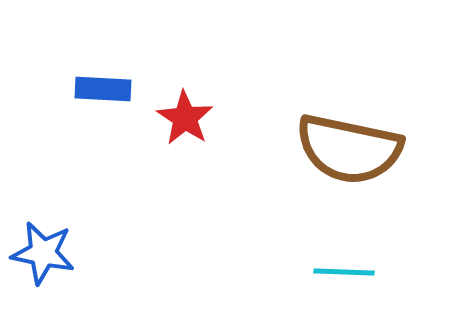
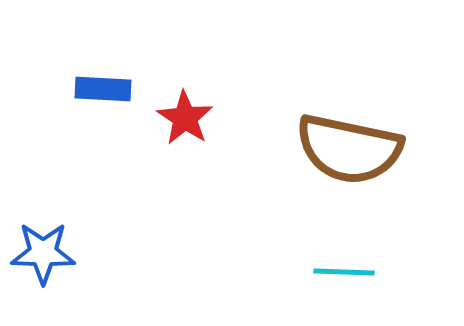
blue star: rotated 10 degrees counterclockwise
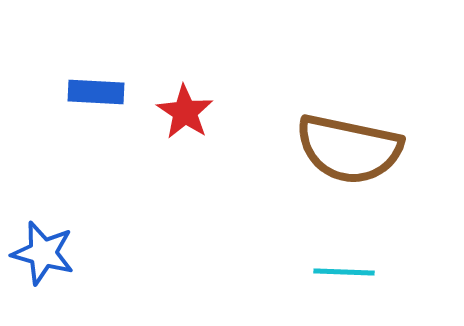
blue rectangle: moved 7 px left, 3 px down
red star: moved 6 px up
blue star: rotated 14 degrees clockwise
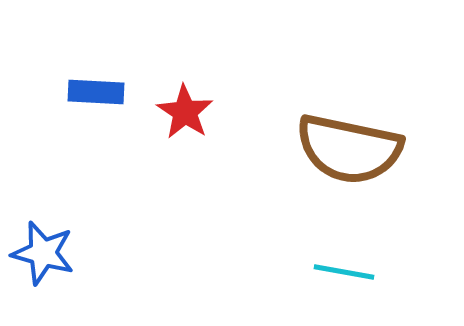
cyan line: rotated 8 degrees clockwise
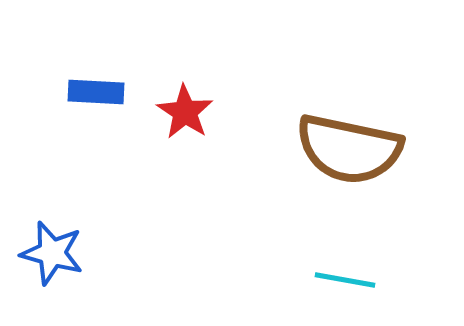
blue star: moved 9 px right
cyan line: moved 1 px right, 8 px down
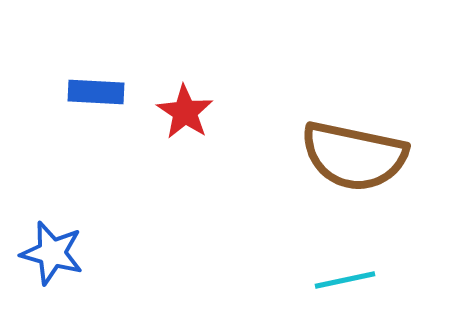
brown semicircle: moved 5 px right, 7 px down
cyan line: rotated 22 degrees counterclockwise
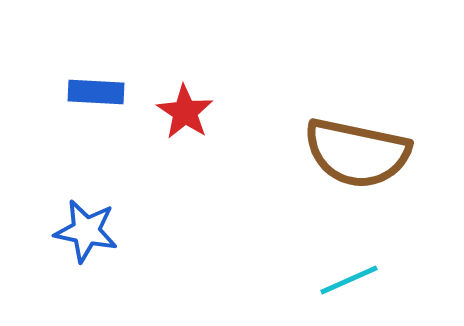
brown semicircle: moved 3 px right, 3 px up
blue star: moved 34 px right, 22 px up; rotated 4 degrees counterclockwise
cyan line: moved 4 px right; rotated 12 degrees counterclockwise
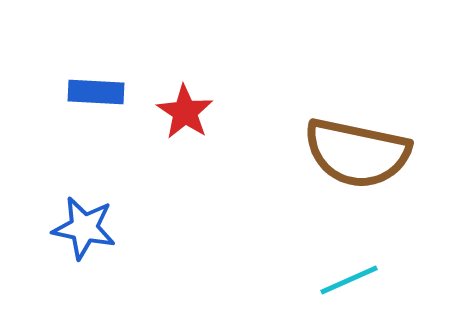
blue star: moved 2 px left, 3 px up
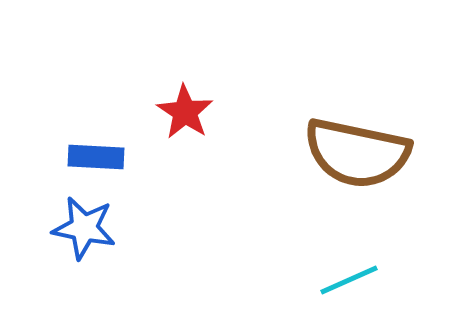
blue rectangle: moved 65 px down
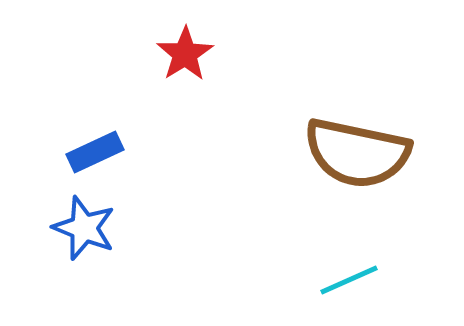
red star: moved 58 px up; rotated 6 degrees clockwise
blue rectangle: moved 1 px left, 5 px up; rotated 28 degrees counterclockwise
blue star: rotated 10 degrees clockwise
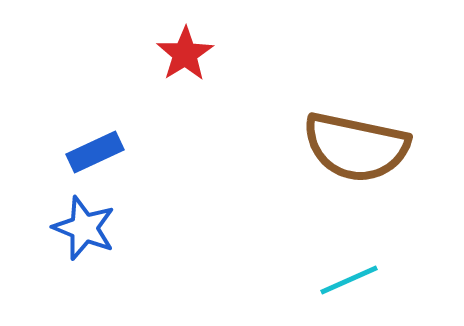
brown semicircle: moved 1 px left, 6 px up
